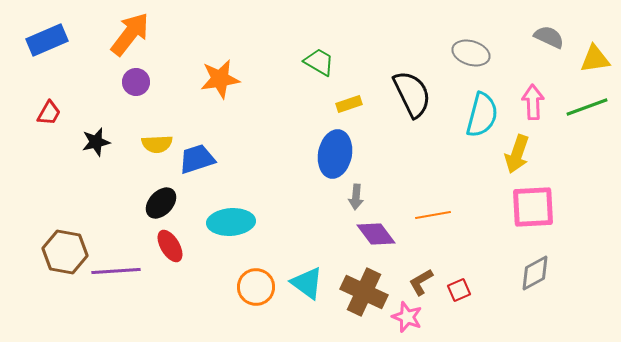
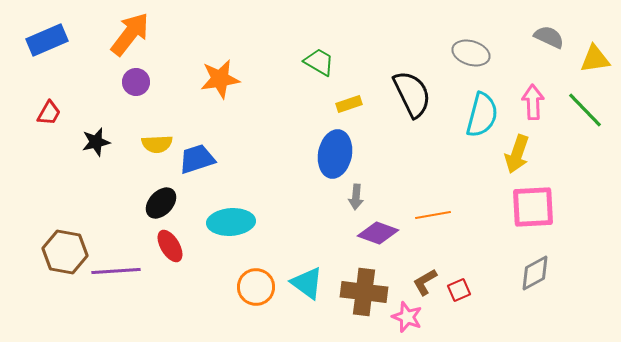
green line: moved 2 px left, 3 px down; rotated 66 degrees clockwise
purple diamond: moved 2 px right, 1 px up; rotated 33 degrees counterclockwise
brown L-shape: moved 4 px right
brown cross: rotated 18 degrees counterclockwise
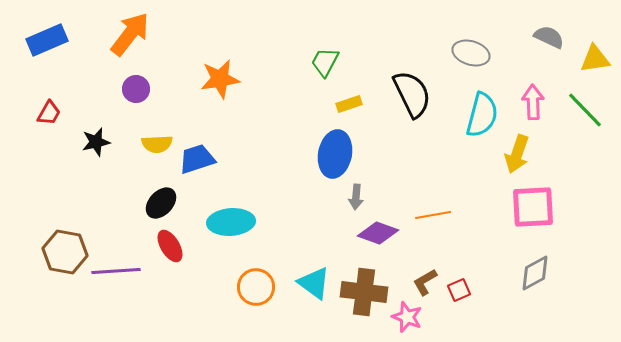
green trapezoid: moved 6 px right; rotated 92 degrees counterclockwise
purple circle: moved 7 px down
cyan triangle: moved 7 px right
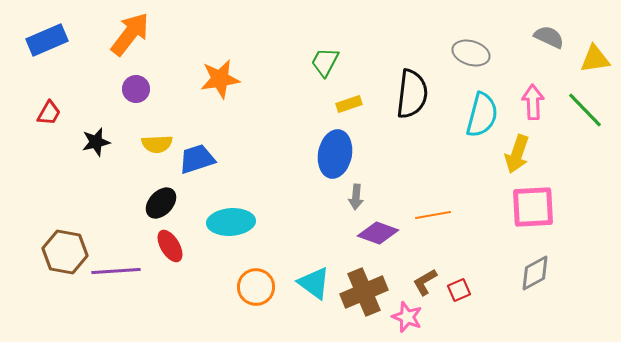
black semicircle: rotated 33 degrees clockwise
brown cross: rotated 30 degrees counterclockwise
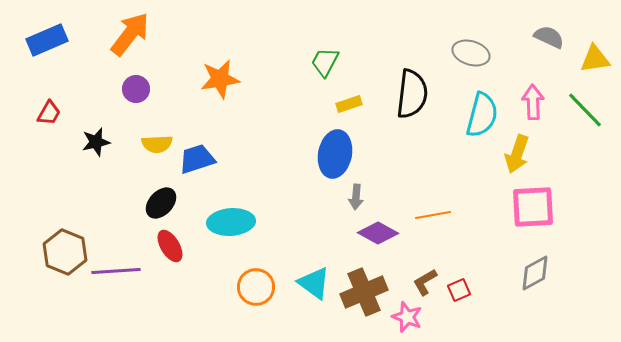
purple diamond: rotated 9 degrees clockwise
brown hexagon: rotated 12 degrees clockwise
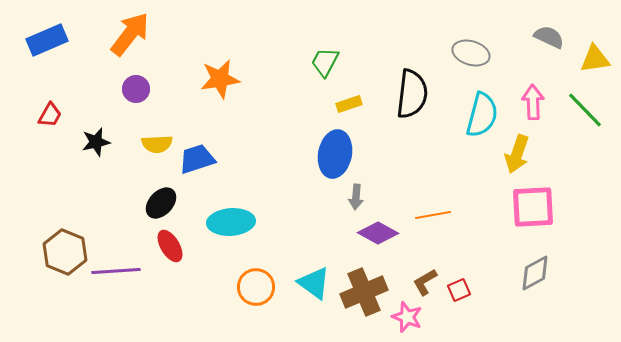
red trapezoid: moved 1 px right, 2 px down
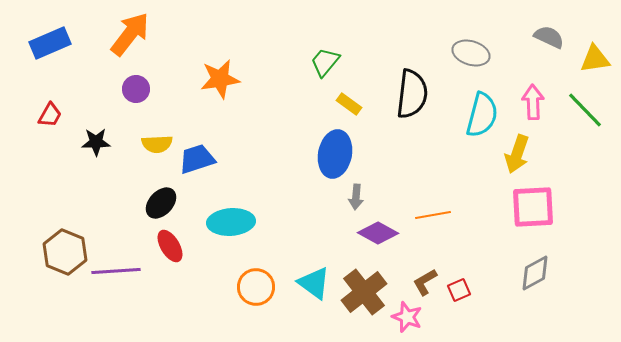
blue rectangle: moved 3 px right, 3 px down
green trapezoid: rotated 12 degrees clockwise
yellow rectangle: rotated 55 degrees clockwise
black star: rotated 12 degrees clockwise
brown cross: rotated 15 degrees counterclockwise
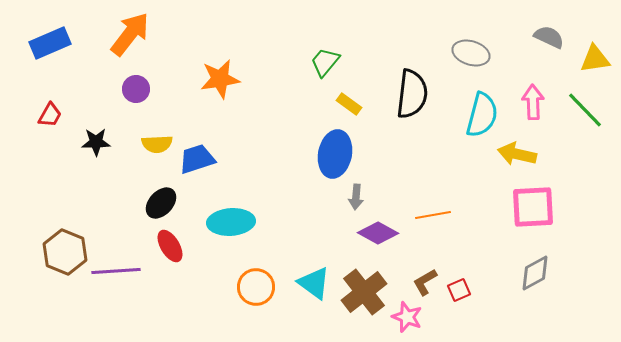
yellow arrow: rotated 84 degrees clockwise
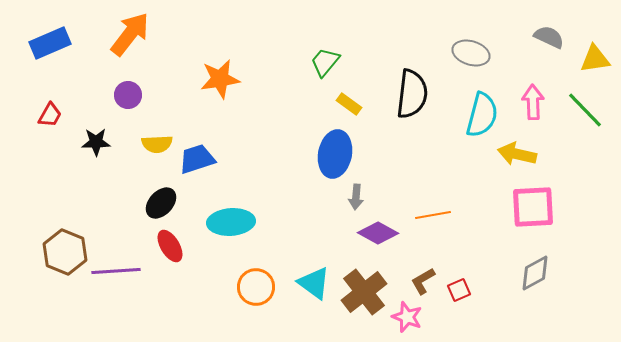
purple circle: moved 8 px left, 6 px down
brown L-shape: moved 2 px left, 1 px up
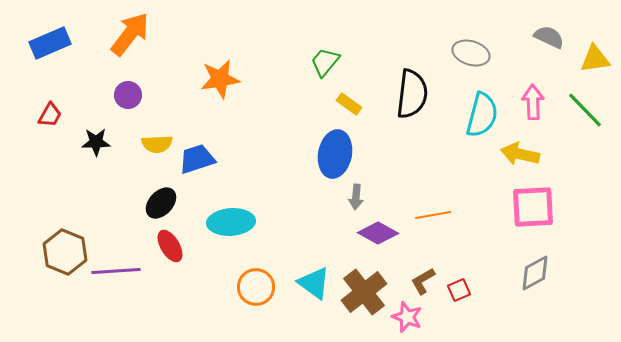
yellow arrow: moved 3 px right
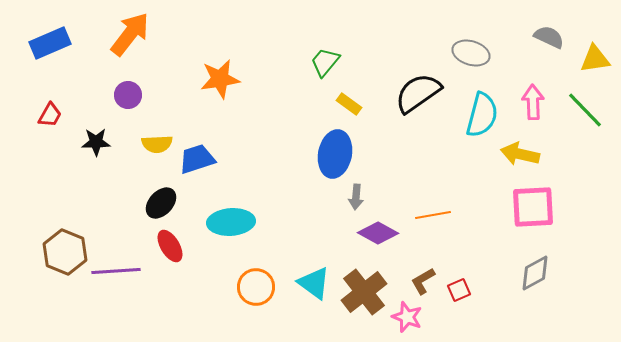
black semicircle: moved 6 px right, 1 px up; rotated 132 degrees counterclockwise
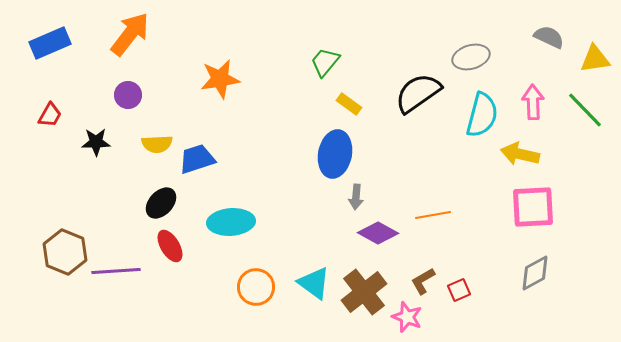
gray ellipse: moved 4 px down; rotated 33 degrees counterclockwise
